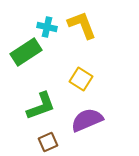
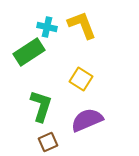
green rectangle: moved 3 px right
green L-shape: rotated 52 degrees counterclockwise
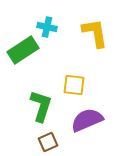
yellow L-shape: moved 13 px right, 8 px down; rotated 12 degrees clockwise
green rectangle: moved 6 px left, 2 px up
yellow square: moved 7 px left, 6 px down; rotated 25 degrees counterclockwise
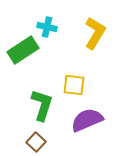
yellow L-shape: rotated 40 degrees clockwise
green L-shape: moved 1 px right, 1 px up
brown square: moved 12 px left; rotated 24 degrees counterclockwise
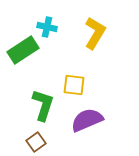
green L-shape: moved 1 px right
brown square: rotated 12 degrees clockwise
